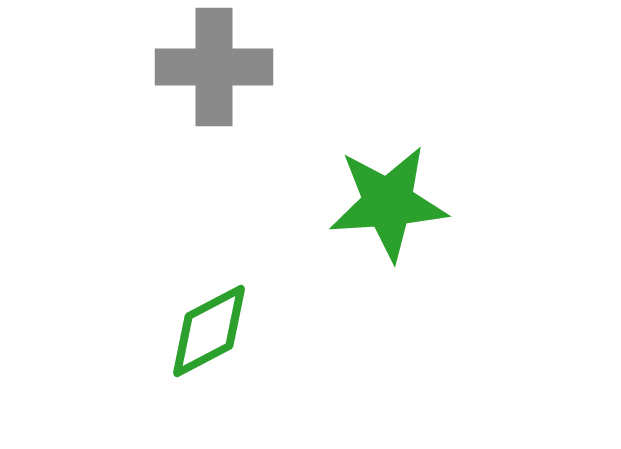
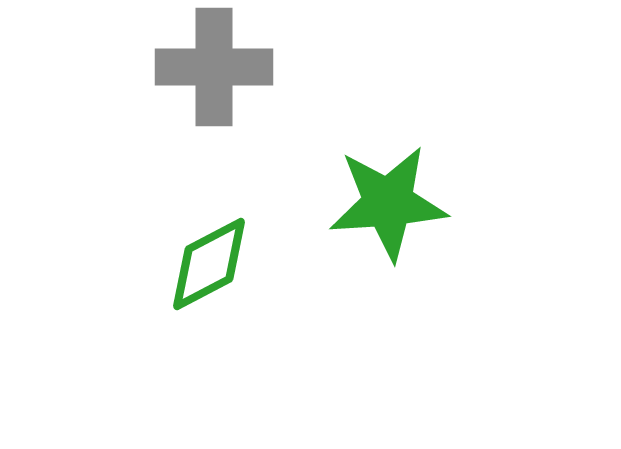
green diamond: moved 67 px up
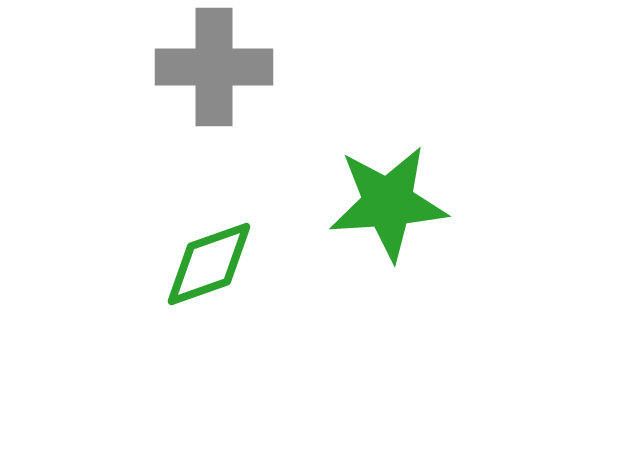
green diamond: rotated 8 degrees clockwise
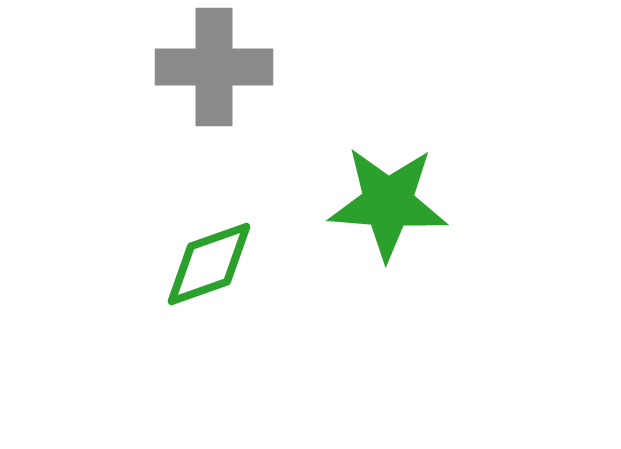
green star: rotated 8 degrees clockwise
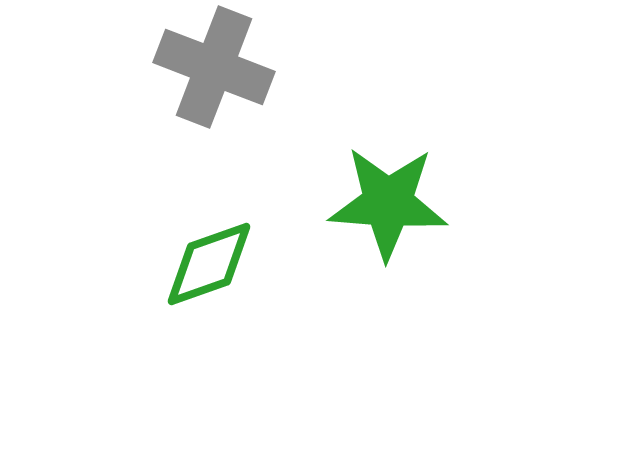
gray cross: rotated 21 degrees clockwise
